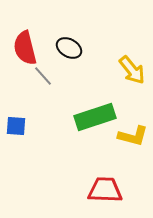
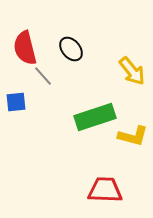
black ellipse: moved 2 px right, 1 px down; rotated 20 degrees clockwise
yellow arrow: moved 1 px down
blue square: moved 24 px up; rotated 10 degrees counterclockwise
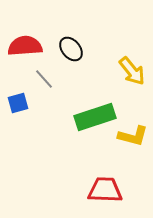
red semicircle: moved 2 px up; rotated 100 degrees clockwise
gray line: moved 1 px right, 3 px down
blue square: moved 2 px right, 1 px down; rotated 10 degrees counterclockwise
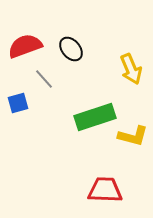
red semicircle: rotated 16 degrees counterclockwise
yellow arrow: moved 1 px left, 2 px up; rotated 16 degrees clockwise
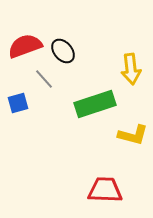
black ellipse: moved 8 px left, 2 px down
yellow arrow: rotated 16 degrees clockwise
green rectangle: moved 13 px up
yellow L-shape: moved 1 px up
